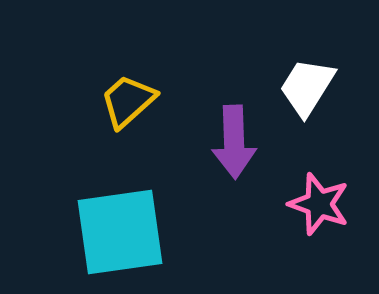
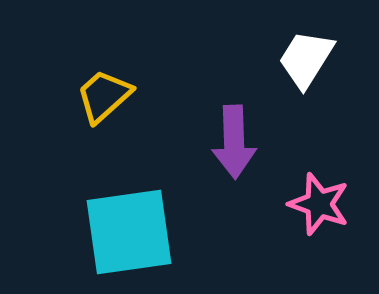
white trapezoid: moved 1 px left, 28 px up
yellow trapezoid: moved 24 px left, 5 px up
cyan square: moved 9 px right
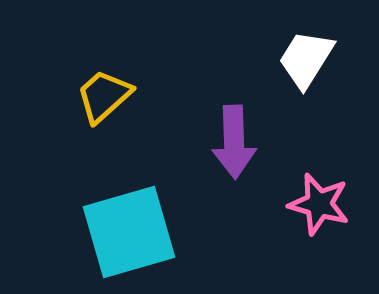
pink star: rotated 4 degrees counterclockwise
cyan square: rotated 8 degrees counterclockwise
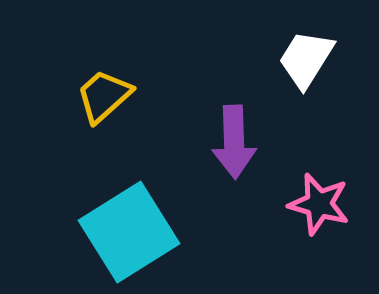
cyan square: rotated 16 degrees counterclockwise
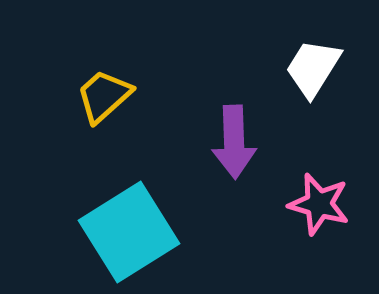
white trapezoid: moved 7 px right, 9 px down
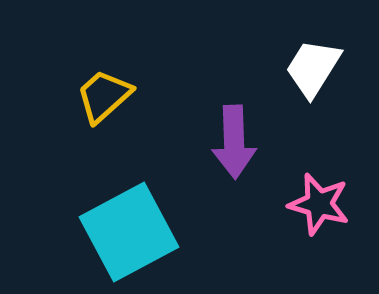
cyan square: rotated 4 degrees clockwise
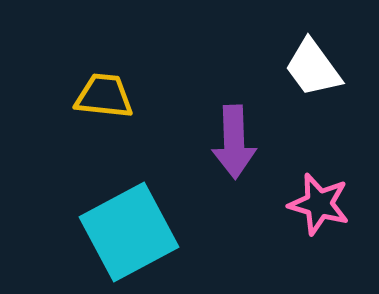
white trapezoid: rotated 68 degrees counterclockwise
yellow trapezoid: rotated 48 degrees clockwise
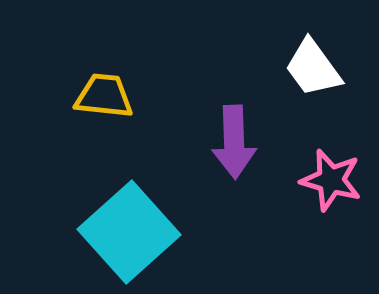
pink star: moved 12 px right, 24 px up
cyan square: rotated 14 degrees counterclockwise
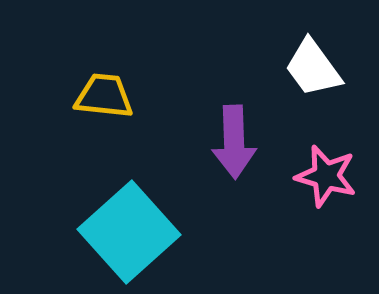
pink star: moved 5 px left, 4 px up
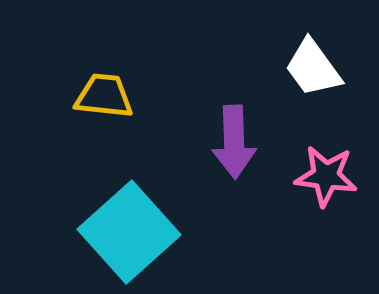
pink star: rotated 8 degrees counterclockwise
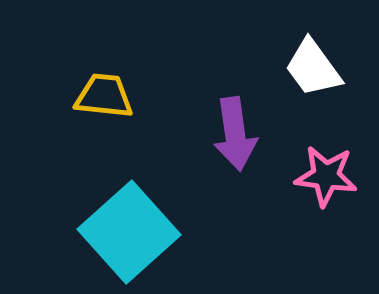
purple arrow: moved 1 px right, 8 px up; rotated 6 degrees counterclockwise
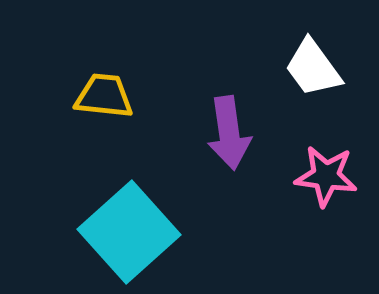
purple arrow: moved 6 px left, 1 px up
